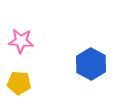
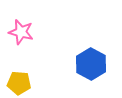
pink star: moved 9 px up; rotated 10 degrees clockwise
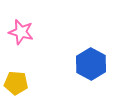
yellow pentagon: moved 3 px left
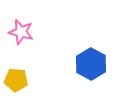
yellow pentagon: moved 3 px up
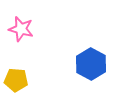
pink star: moved 3 px up
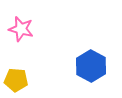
blue hexagon: moved 2 px down
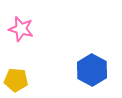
blue hexagon: moved 1 px right, 4 px down
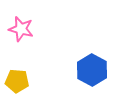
yellow pentagon: moved 1 px right, 1 px down
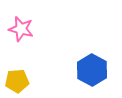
yellow pentagon: rotated 10 degrees counterclockwise
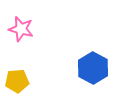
blue hexagon: moved 1 px right, 2 px up
